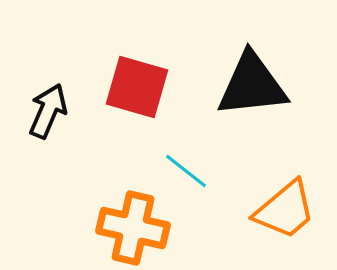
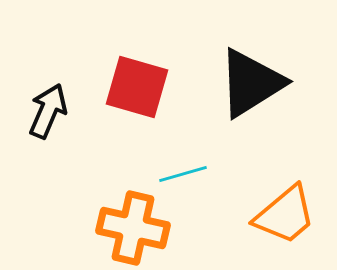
black triangle: moved 1 px left, 2 px up; rotated 26 degrees counterclockwise
cyan line: moved 3 px left, 3 px down; rotated 54 degrees counterclockwise
orange trapezoid: moved 5 px down
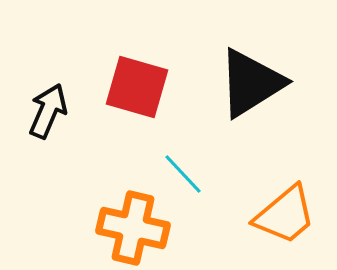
cyan line: rotated 63 degrees clockwise
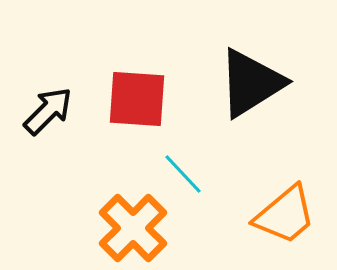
red square: moved 12 px down; rotated 12 degrees counterclockwise
black arrow: rotated 22 degrees clockwise
orange cross: rotated 32 degrees clockwise
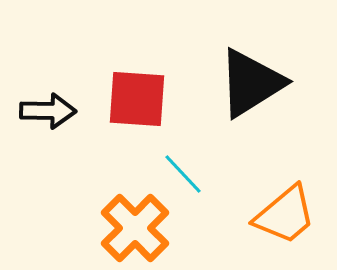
black arrow: rotated 46 degrees clockwise
orange cross: moved 2 px right
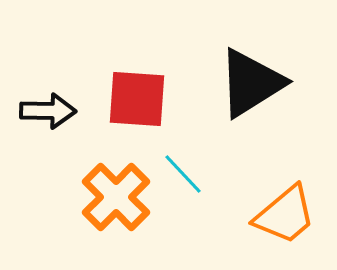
orange cross: moved 19 px left, 31 px up
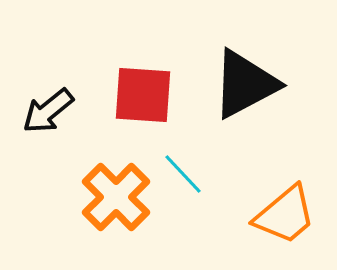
black triangle: moved 6 px left, 1 px down; rotated 4 degrees clockwise
red square: moved 6 px right, 4 px up
black arrow: rotated 140 degrees clockwise
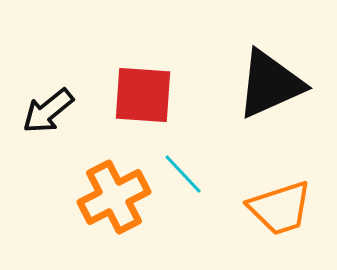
black triangle: moved 25 px right; rotated 4 degrees clockwise
orange cross: moved 2 px left; rotated 18 degrees clockwise
orange trapezoid: moved 5 px left, 7 px up; rotated 22 degrees clockwise
